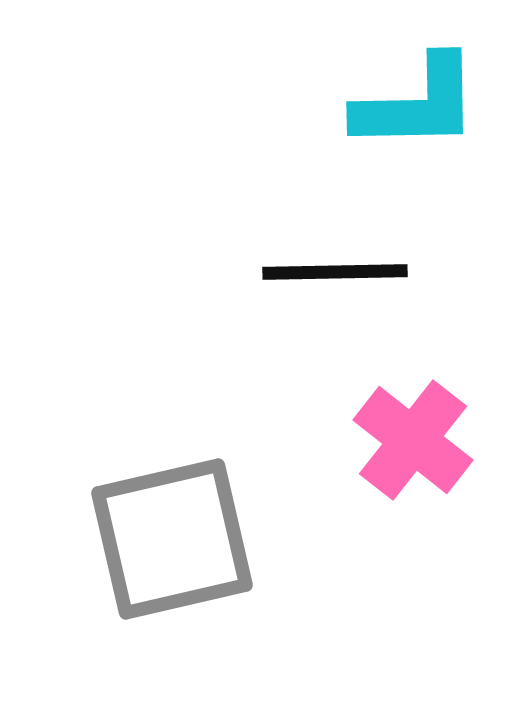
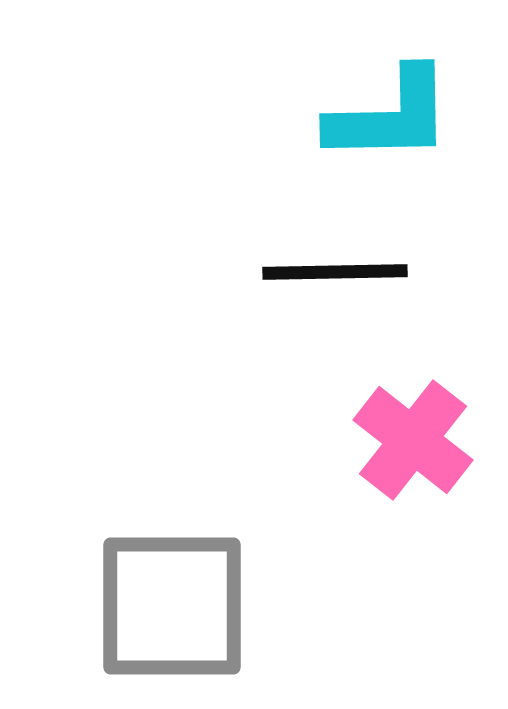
cyan L-shape: moved 27 px left, 12 px down
gray square: moved 67 px down; rotated 13 degrees clockwise
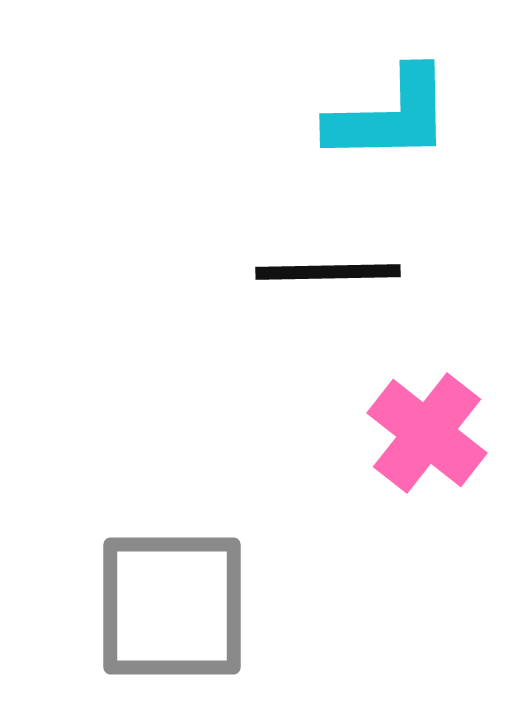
black line: moved 7 px left
pink cross: moved 14 px right, 7 px up
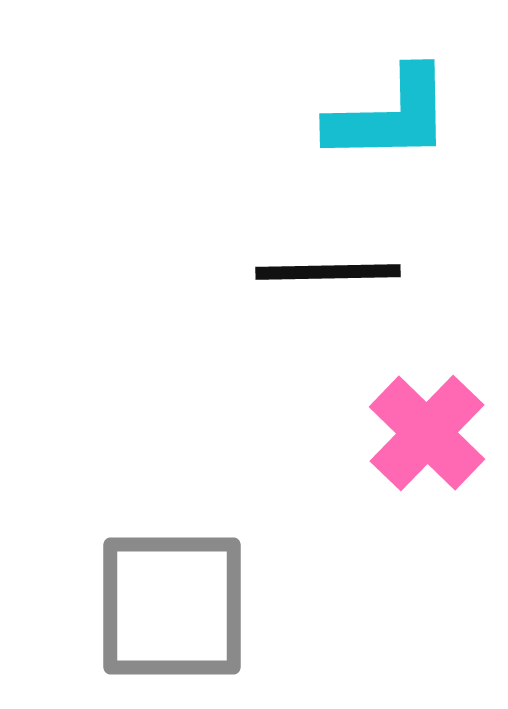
pink cross: rotated 6 degrees clockwise
